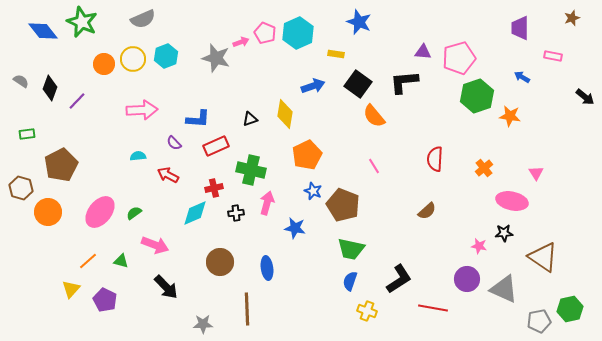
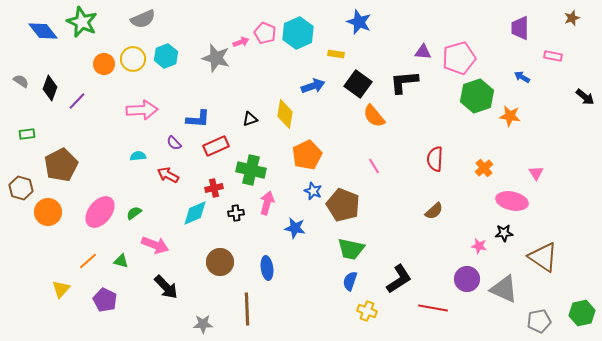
brown semicircle at (427, 211): moved 7 px right
yellow triangle at (71, 289): moved 10 px left
green hexagon at (570, 309): moved 12 px right, 4 px down
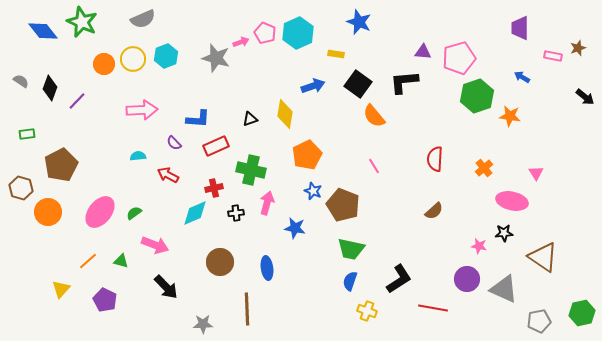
brown star at (572, 18): moved 6 px right, 30 px down
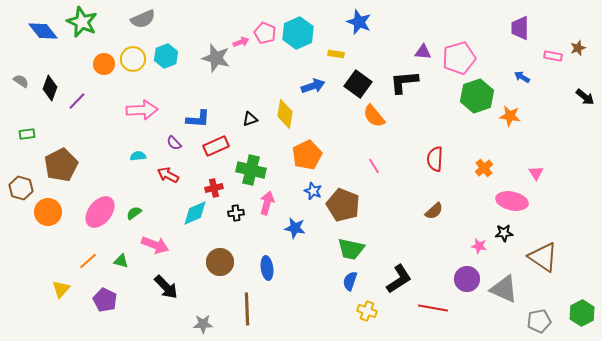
green hexagon at (582, 313): rotated 15 degrees counterclockwise
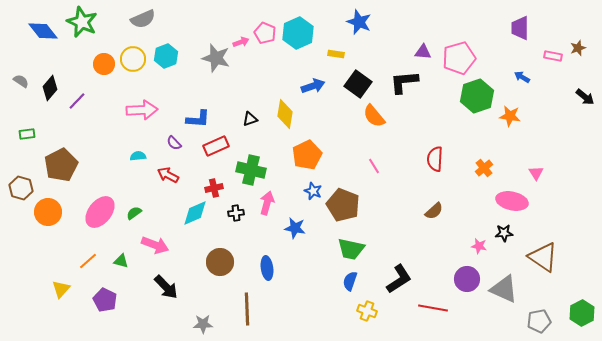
black diamond at (50, 88): rotated 20 degrees clockwise
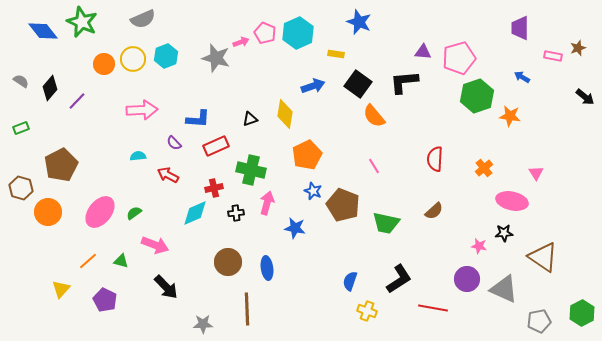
green rectangle at (27, 134): moved 6 px left, 6 px up; rotated 14 degrees counterclockwise
green trapezoid at (351, 249): moved 35 px right, 26 px up
brown circle at (220, 262): moved 8 px right
